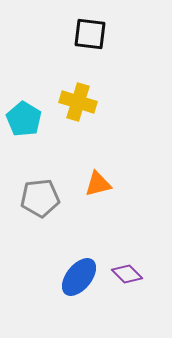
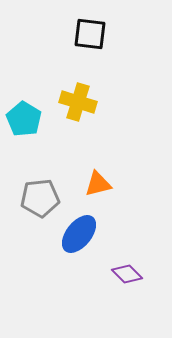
blue ellipse: moved 43 px up
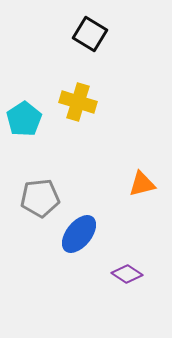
black square: rotated 24 degrees clockwise
cyan pentagon: rotated 8 degrees clockwise
orange triangle: moved 44 px right
purple diamond: rotated 12 degrees counterclockwise
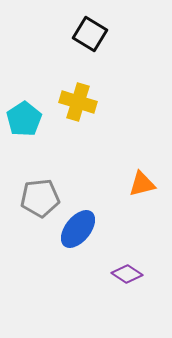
blue ellipse: moved 1 px left, 5 px up
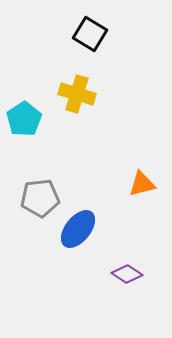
yellow cross: moved 1 px left, 8 px up
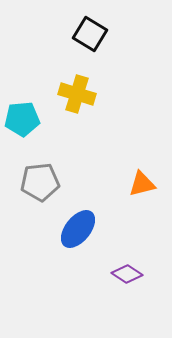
cyan pentagon: moved 2 px left; rotated 28 degrees clockwise
gray pentagon: moved 16 px up
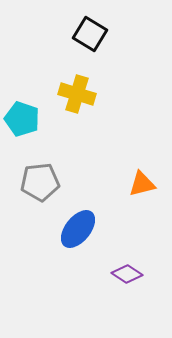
cyan pentagon: rotated 24 degrees clockwise
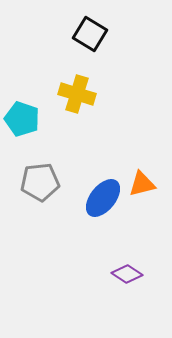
blue ellipse: moved 25 px right, 31 px up
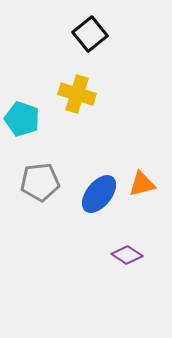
black square: rotated 20 degrees clockwise
blue ellipse: moved 4 px left, 4 px up
purple diamond: moved 19 px up
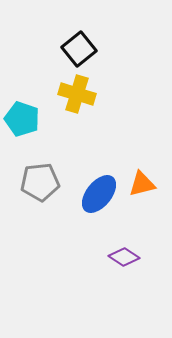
black square: moved 11 px left, 15 px down
purple diamond: moved 3 px left, 2 px down
